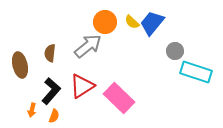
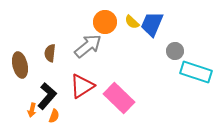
blue trapezoid: moved 1 px down; rotated 16 degrees counterclockwise
black L-shape: moved 4 px left, 5 px down
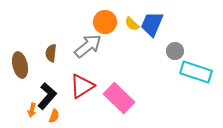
yellow semicircle: moved 2 px down
brown semicircle: moved 1 px right
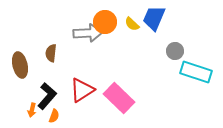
blue trapezoid: moved 2 px right, 6 px up
gray arrow: moved 13 px up; rotated 36 degrees clockwise
red triangle: moved 4 px down
